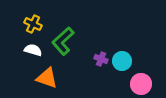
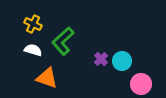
purple cross: rotated 24 degrees clockwise
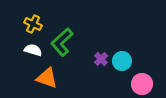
green L-shape: moved 1 px left, 1 px down
pink circle: moved 1 px right
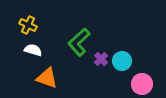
yellow cross: moved 5 px left, 1 px down
green L-shape: moved 17 px right
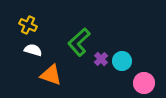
orange triangle: moved 4 px right, 3 px up
pink circle: moved 2 px right, 1 px up
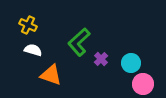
cyan circle: moved 9 px right, 2 px down
pink circle: moved 1 px left, 1 px down
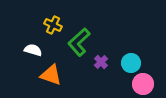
yellow cross: moved 25 px right
purple cross: moved 3 px down
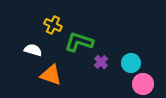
green L-shape: rotated 60 degrees clockwise
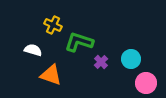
cyan circle: moved 4 px up
pink circle: moved 3 px right, 1 px up
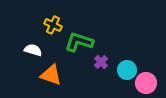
cyan circle: moved 4 px left, 11 px down
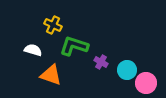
green L-shape: moved 5 px left, 4 px down
purple cross: rotated 16 degrees counterclockwise
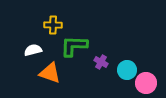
yellow cross: rotated 24 degrees counterclockwise
green L-shape: rotated 16 degrees counterclockwise
white semicircle: rotated 30 degrees counterclockwise
orange triangle: moved 1 px left, 2 px up
